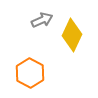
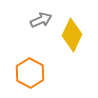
gray arrow: moved 1 px left
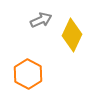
orange hexagon: moved 2 px left, 1 px down
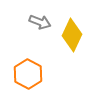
gray arrow: moved 1 px left, 2 px down; rotated 45 degrees clockwise
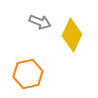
orange hexagon: rotated 20 degrees clockwise
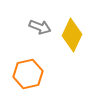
gray arrow: moved 5 px down
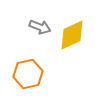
yellow diamond: rotated 40 degrees clockwise
